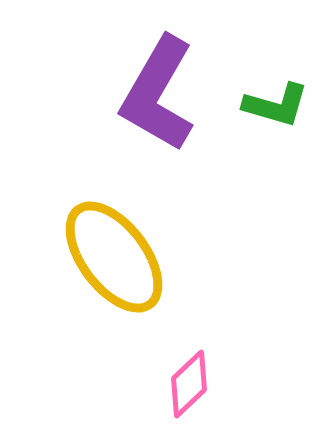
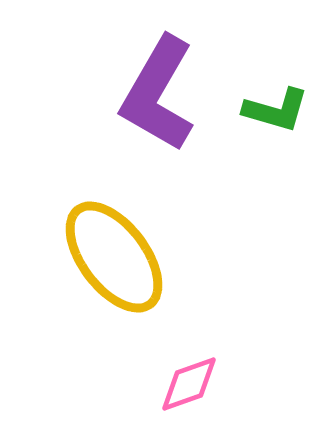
green L-shape: moved 5 px down
pink diamond: rotated 24 degrees clockwise
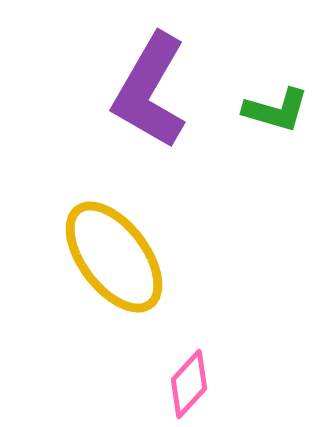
purple L-shape: moved 8 px left, 3 px up
pink diamond: rotated 28 degrees counterclockwise
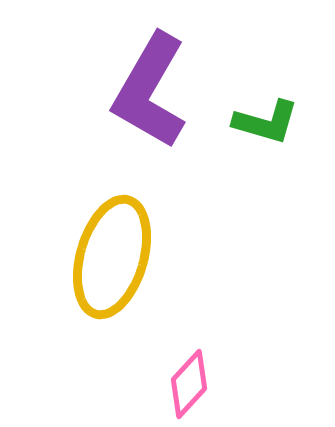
green L-shape: moved 10 px left, 12 px down
yellow ellipse: moved 2 px left; rotated 53 degrees clockwise
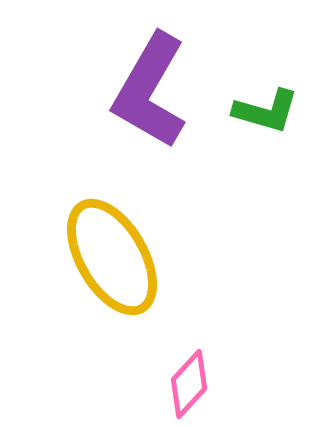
green L-shape: moved 11 px up
yellow ellipse: rotated 46 degrees counterclockwise
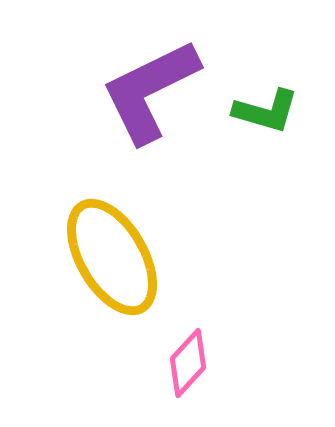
purple L-shape: rotated 34 degrees clockwise
pink diamond: moved 1 px left, 21 px up
